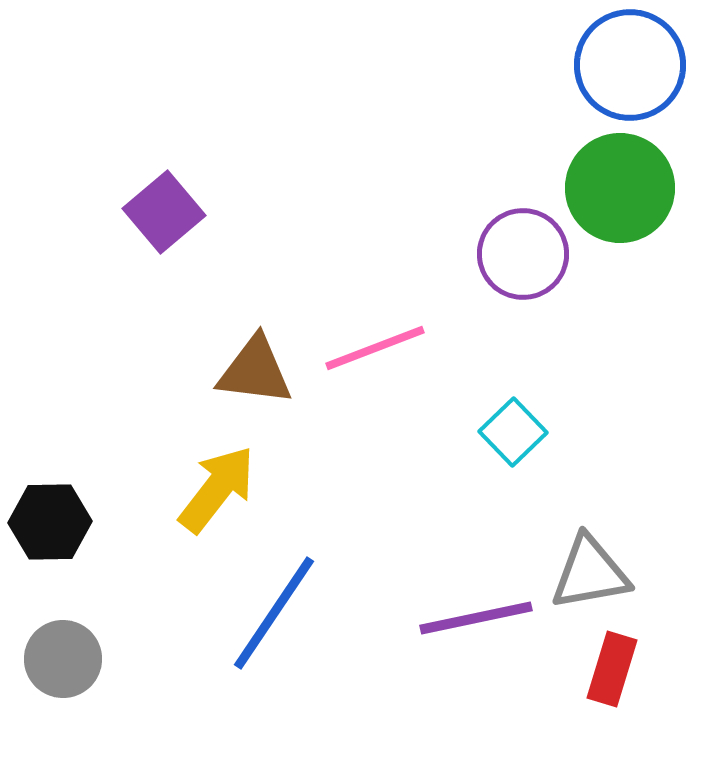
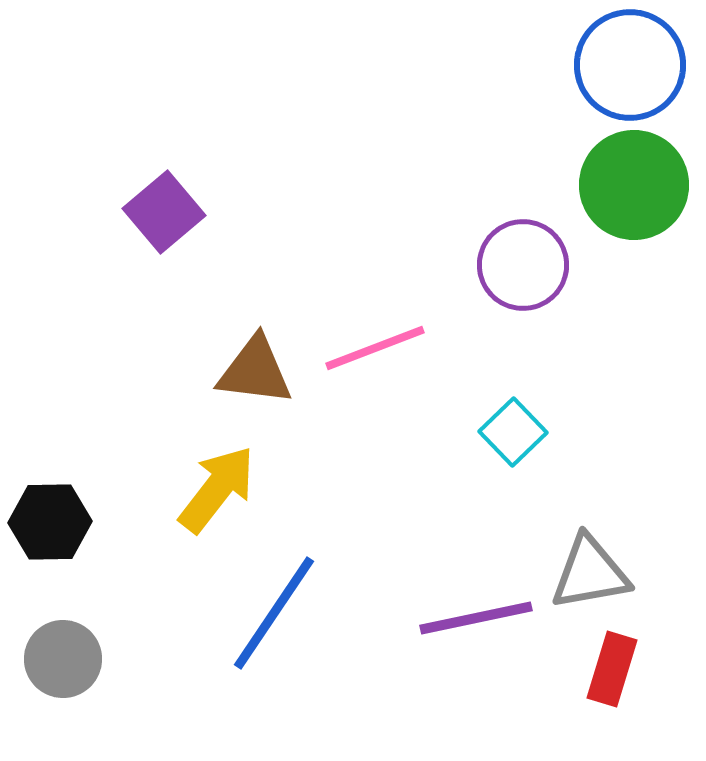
green circle: moved 14 px right, 3 px up
purple circle: moved 11 px down
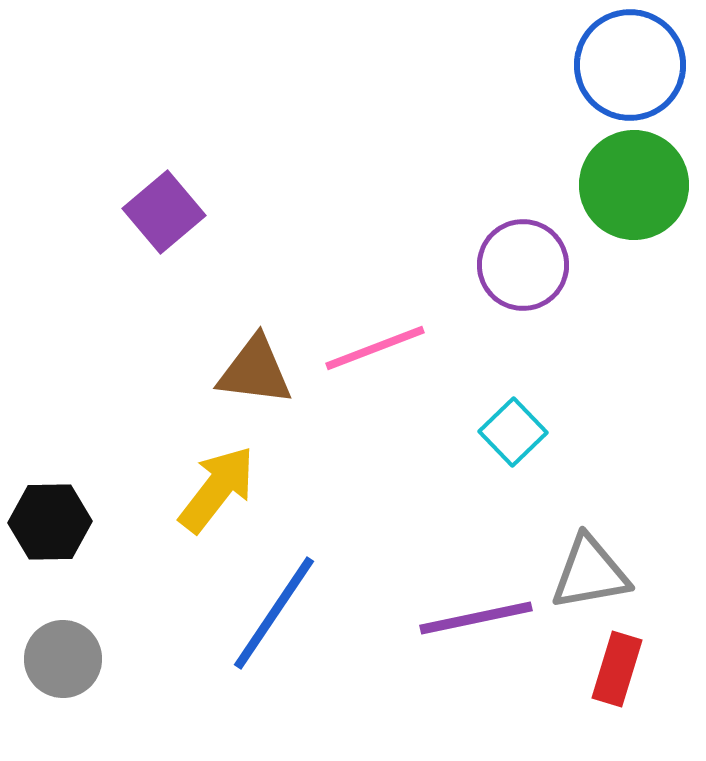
red rectangle: moved 5 px right
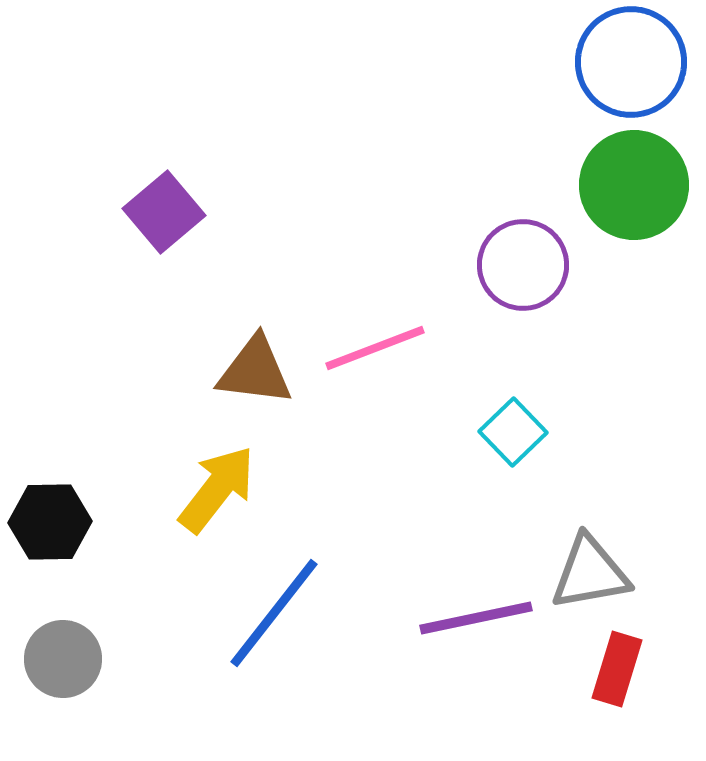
blue circle: moved 1 px right, 3 px up
blue line: rotated 4 degrees clockwise
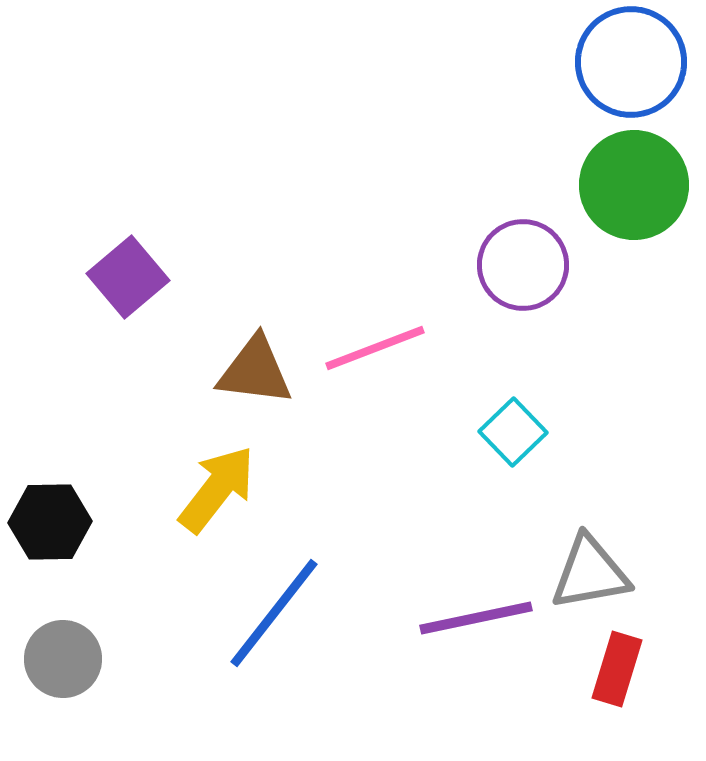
purple square: moved 36 px left, 65 px down
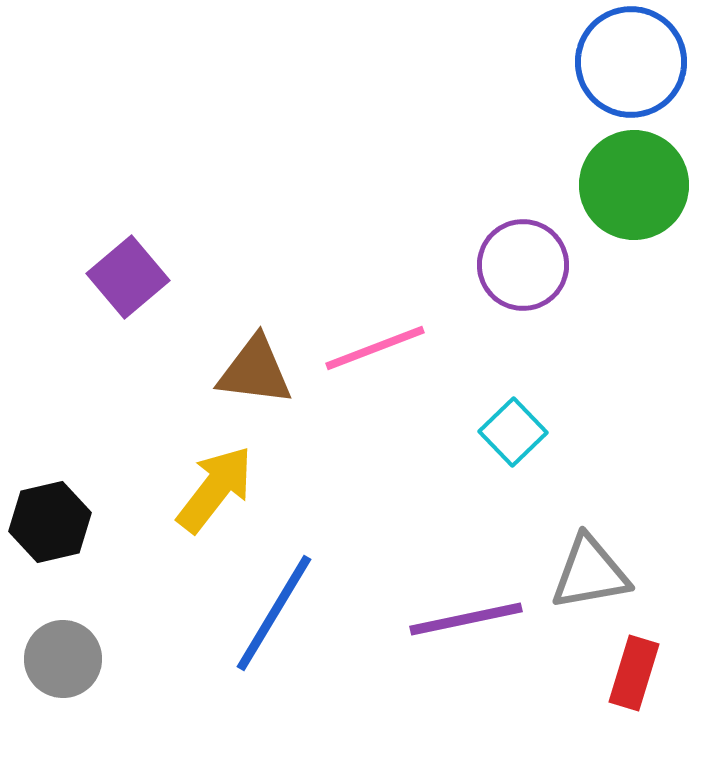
yellow arrow: moved 2 px left
black hexagon: rotated 12 degrees counterclockwise
blue line: rotated 7 degrees counterclockwise
purple line: moved 10 px left, 1 px down
red rectangle: moved 17 px right, 4 px down
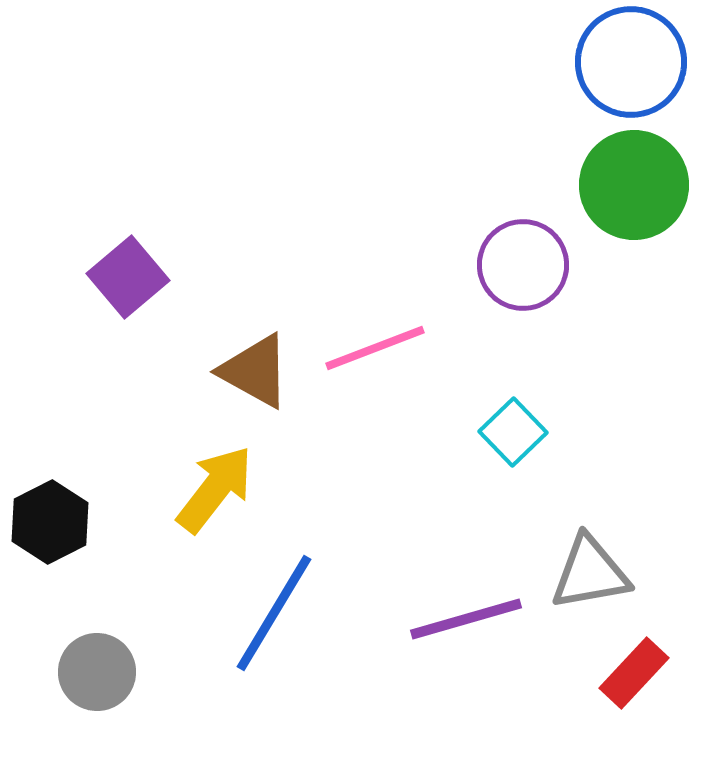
brown triangle: rotated 22 degrees clockwise
black hexagon: rotated 14 degrees counterclockwise
purple line: rotated 4 degrees counterclockwise
gray circle: moved 34 px right, 13 px down
red rectangle: rotated 26 degrees clockwise
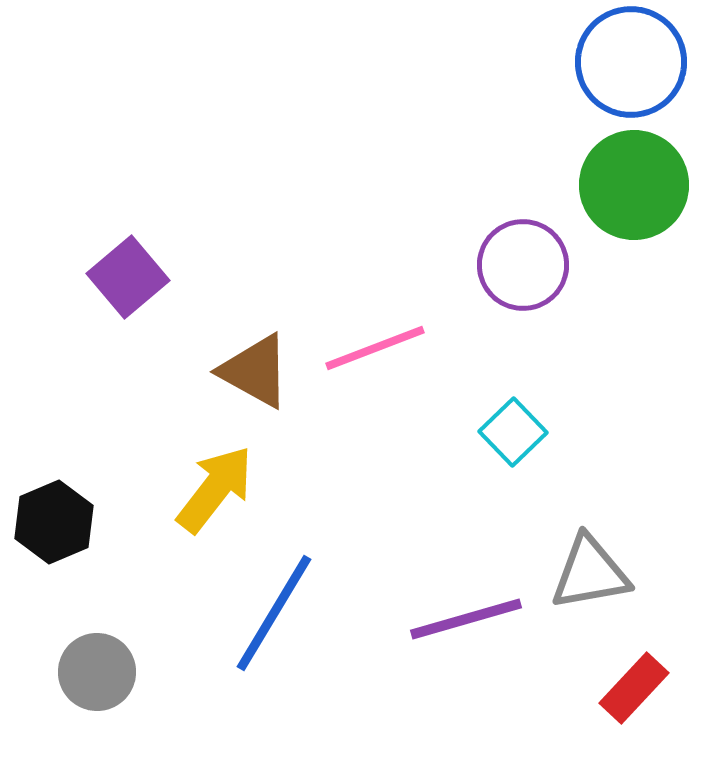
black hexagon: moved 4 px right; rotated 4 degrees clockwise
red rectangle: moved 15 px down
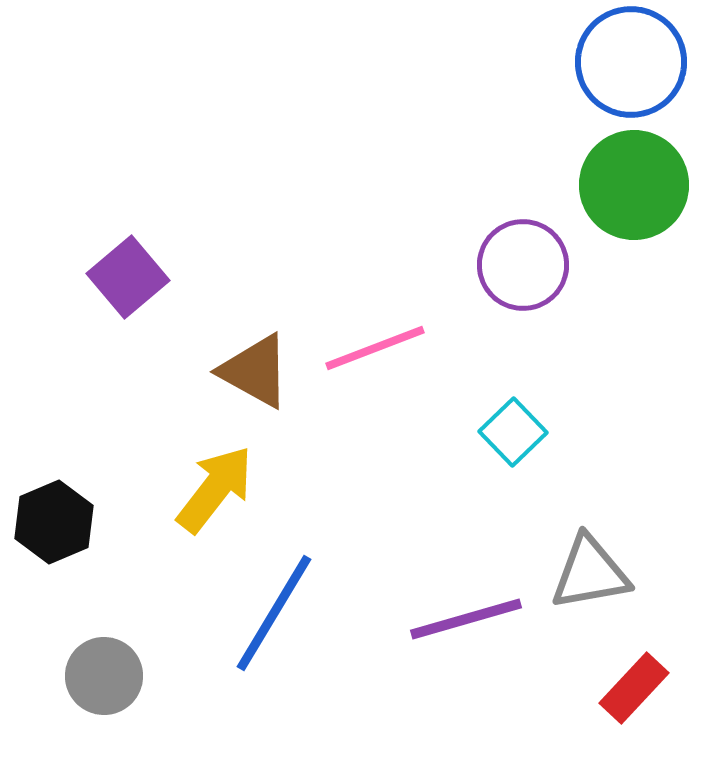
gray circle: moved 7 px right, 4 px down
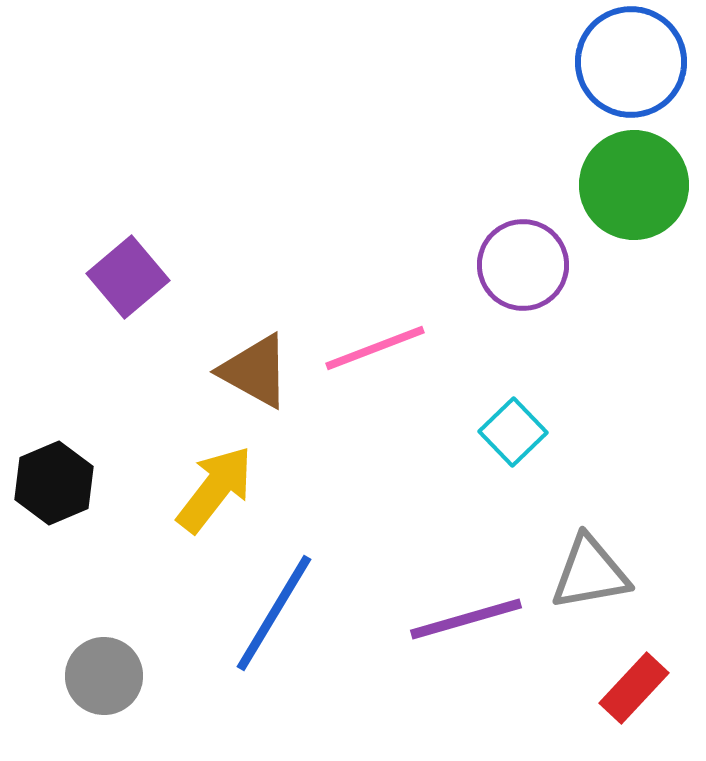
black hexagon: moved 39 px up
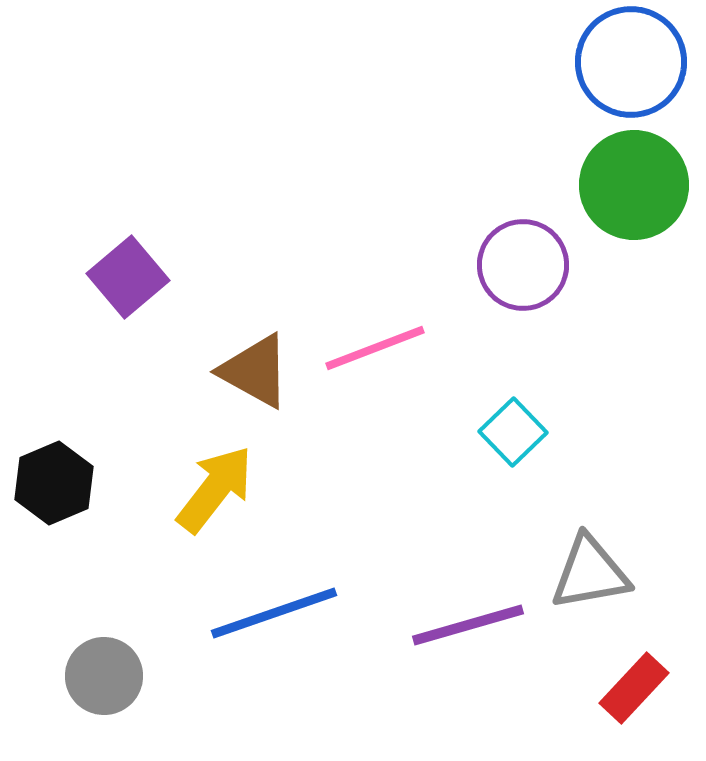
blue line: rotated 40 degrees clockwise
purple line: moved 2 px right, 6 px down
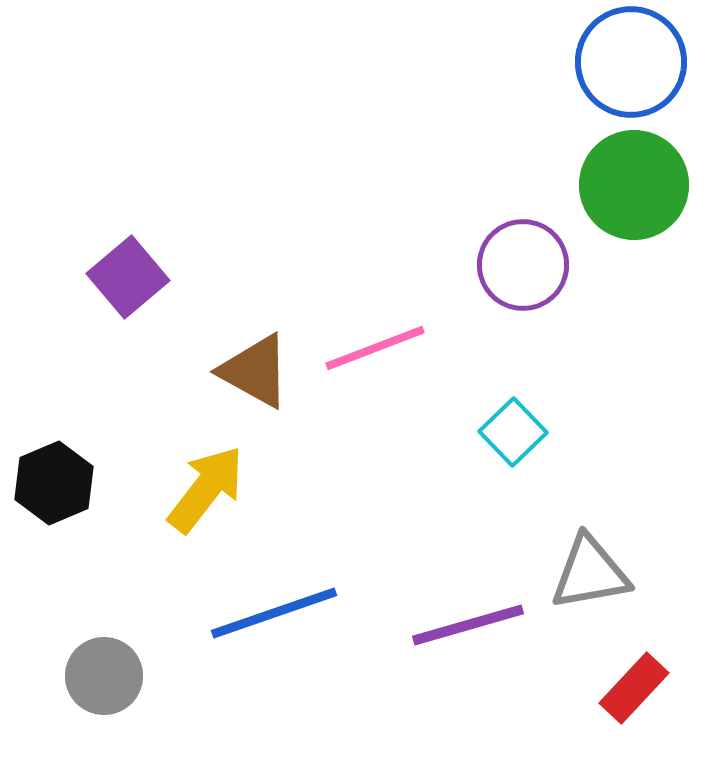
yellow arrow: moved 9 px left
